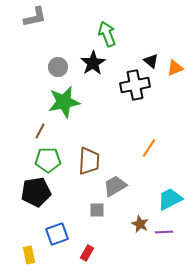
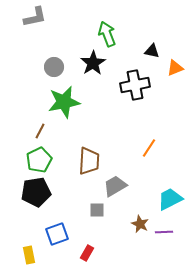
black triangle: moved 1 px right, 10 px up; rotated 28 degrees counterclockwise
gray circle: moved 4 px left
green pentagon: moved 9 px left; rotated 25 degrees counterclockwise
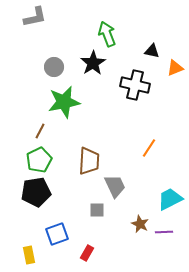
black cross: rotated 24 degrees clockwise
gray trapezoid: rotated 95 degrees clockwise
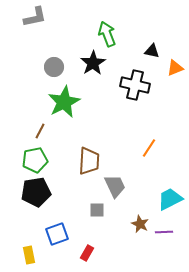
green star: rotated 16 degrees counterclockwise
green pentagon: moved 4 px left; rotated 15 degrees clockwise
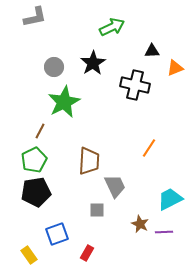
green arrow: moved 5 px right, 7 px up; rotated 85 degrees clockwise
black triangle: rotated 14 degrees counterclockwise
green pentagon: moved 1 px left; rotated 15 degrees counterclockwise
yellow rectangle: rotated 24 degrees counterclockwise
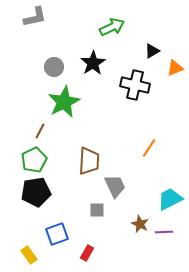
black triangle: rotated 28 degrees counterclockwise
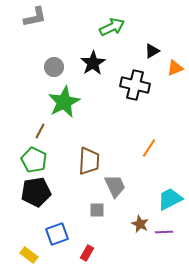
green pentagon: rotated 20 degrees counterclockwise
yellow rectangle: rotated 18 degrees counterclockwise
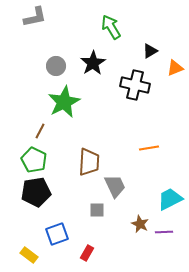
green arrow: moved 1 px left; rotated 95 degrees counterclockwise
black triangle: moved 2 px left
gray circle: moved 2 px right, 1 px up
orange line: rotated 48 degrees clockwise
brown trapezoid: moved 1 px down
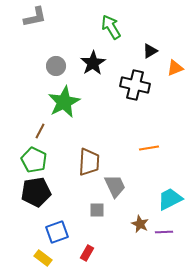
blue square: moved 2 px up
yellow rectangle: moved 14 px right, 3 px down
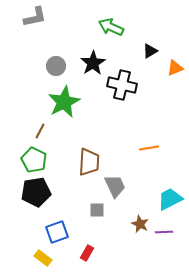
green arrow: rotated 35 degrees counterclockwise
black cross: moved 13 px left
